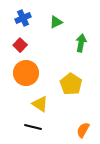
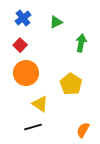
blue cross: rotated 14 degrees counterclockwise
black line: rotated 30 degrees counterclockwise
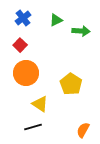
green triangle: moved 2 px up
green arrow: moved 12 px up; rotated 84 degrees clockwise
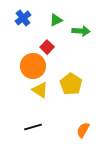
red square: moved 27 px right, 2 px down
orange circle: moved 7 px right, 7 px up
yellow triangle: moved 14 px up
